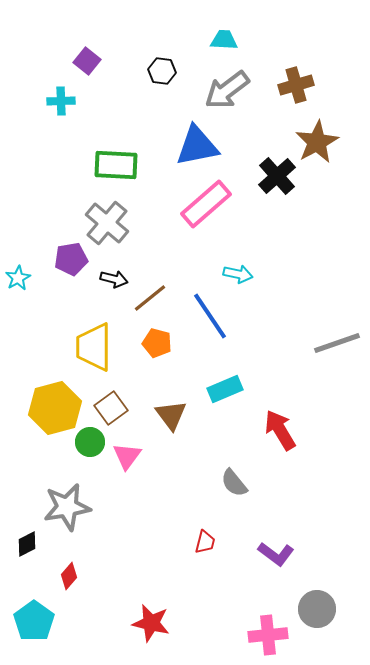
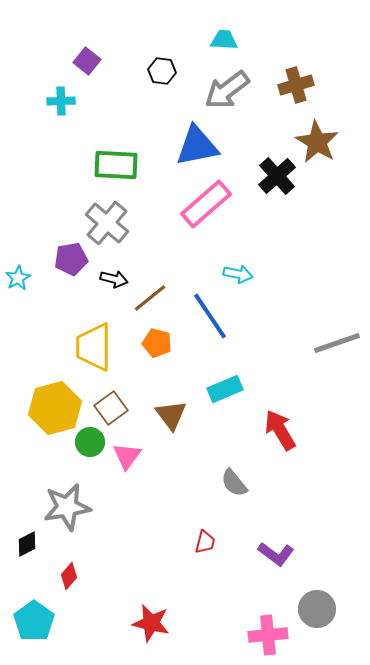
brown star: rotated 12 degrees counterclockwise
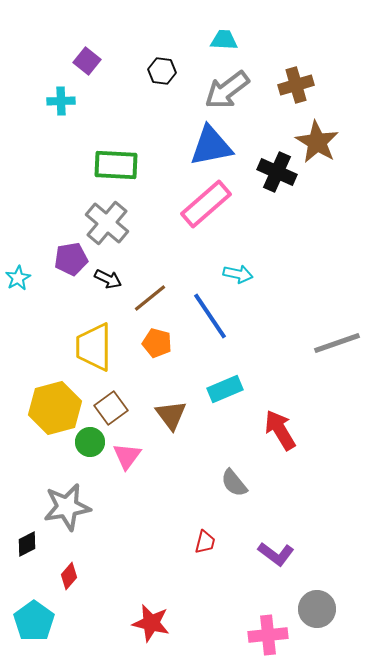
blue triangle: moved 14 px right
black cross: moved 4 px up; rotated 24 degrees counterclockwise
black arrow: moved 6 px left; rotated 12 degrees clockwise
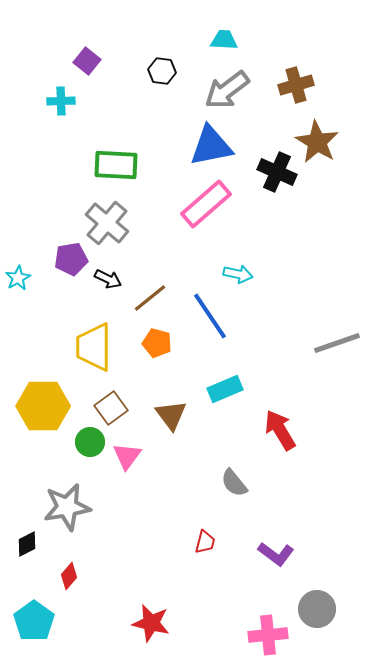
yellow hexagon: moved 12 px left, 2 px up; rotated 15 degrees clockwise
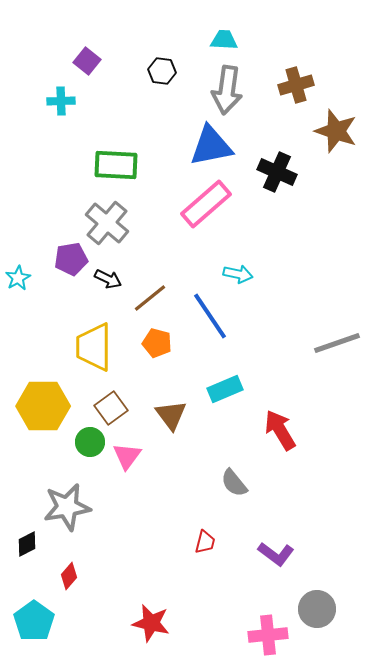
gray arrow: rotated 45 degrees counterclockwise
brown star: moved 19 px right, 11 px up; rotated 12 degrees counterclockwise
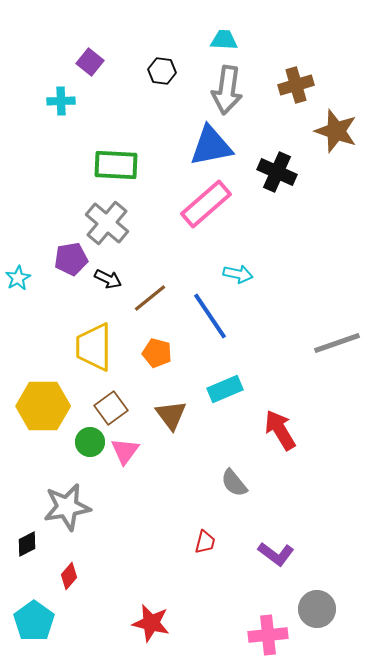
purple square: moved 3 px right, 1 px down
orange pentagon: moved 10 px down
pink triangle: moved 2 px left, 5 px up
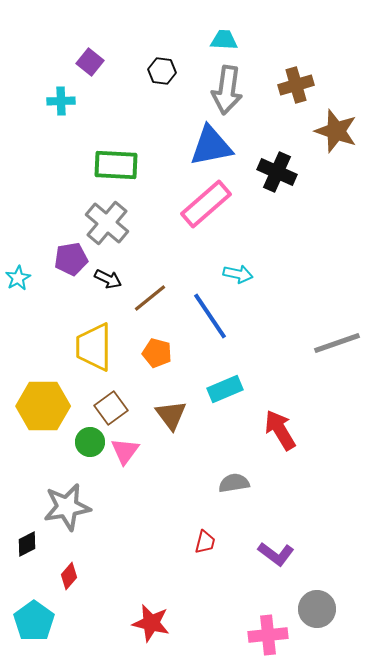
gray semicircle: rotated 120 degrees clockwise
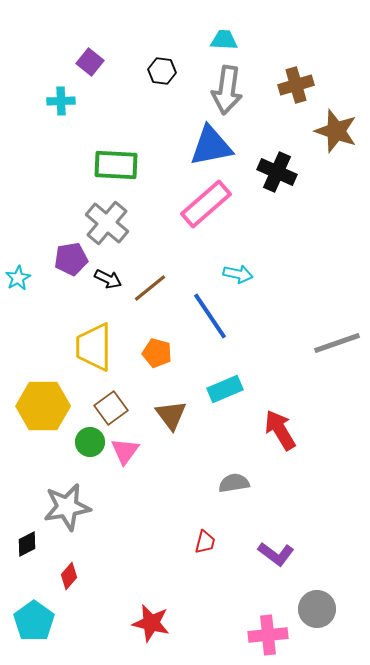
brown line: moved 10 px up
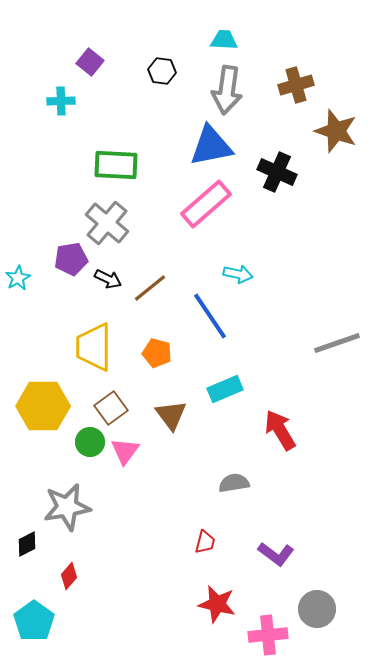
red star: moved 66 px right, 19 px up
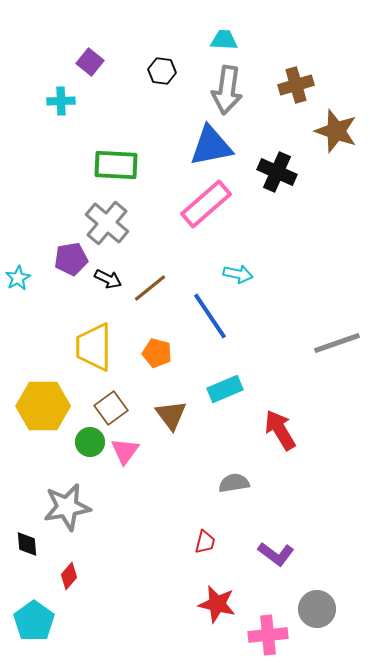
black diamond: rotated 68 degrees counterclockwise
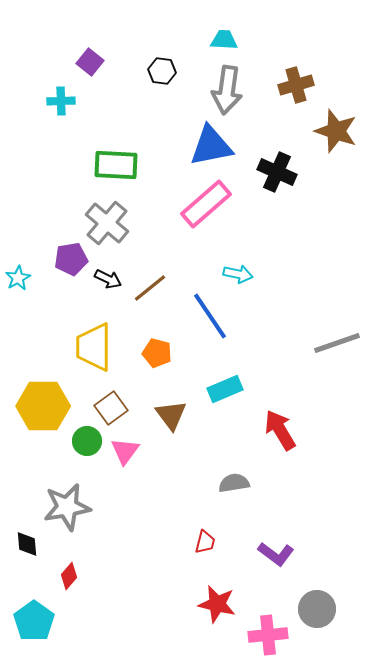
green circle: moved 3 px left, 1 px up
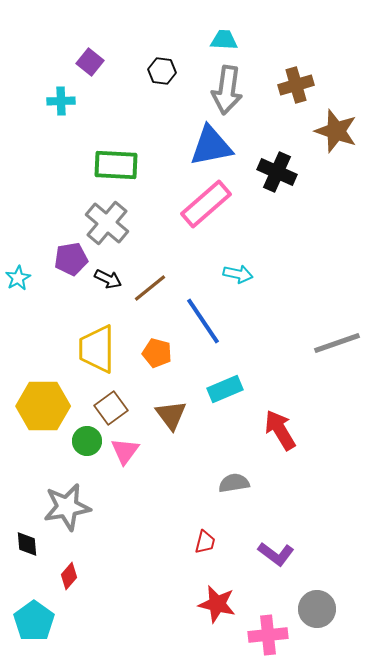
blue line: moved 7 px left, 5 px down
yellow trapezoid: moved 3 px right, 2 px down
